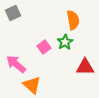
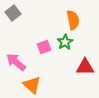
gray square: rotated 14 degrees counterclockwise
pink square: rotated 16 degrees clockwise
pink arrow: moved 2 px up
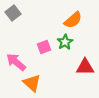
orange semicircle: rotated 60 degrees clockwise
orange triangle: moved 2 px up
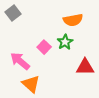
orange semicircle: rotated 30 degrees clockwise
pink square: rotated 24 degrees counterclockwise
pink arrow: moved 4 px right, 1 px up
orange triangle: moved 1 px left, 1 px down
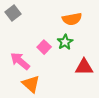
orange semicircle: moved 1 px left, 1 px up
red triangle: moved 1 px left
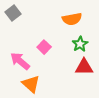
green star: moved 15 px right, 2 px down
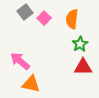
gray square: moved 12 px right, 1 px up
orange semicircle: rotated 108 degrees clockwise
pink square: moved 29 px up
red triangle: moved 1 px left
orange triangle: rotated 30 degrees counterclockwise
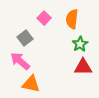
gray square: moved 26 px down
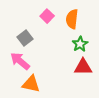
pink square: moved 3 px right, 2 px up
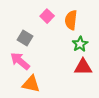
orange semicircle: moved 1 px left, 1 px down
gray square: rotated 21 degrees counterclockwise
